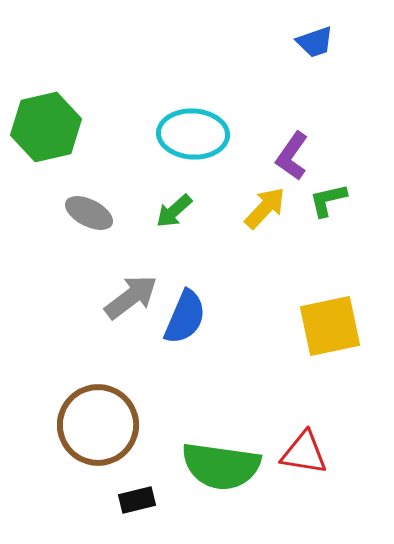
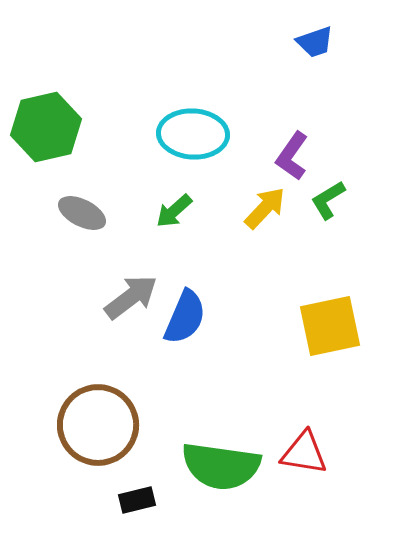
green L-shape: rotated 18 degrees counterclockwise
gray ellipse: moved 7 px left
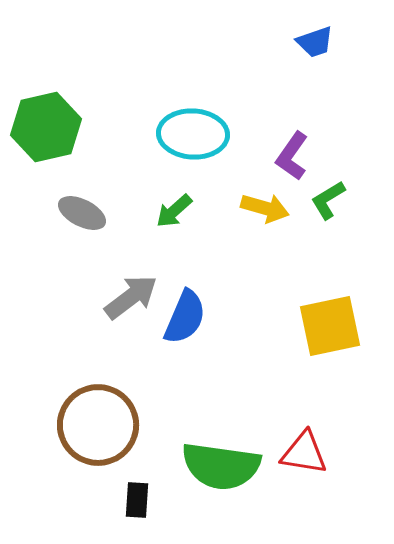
yellow arrow: rotated 63 degrees clockwise
black rectangle: rotated 72 degrees counterclockwise
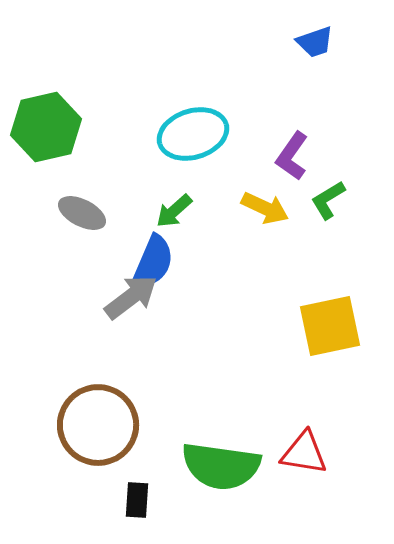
cyan ellipse: rotated 20 degrees counterclockwise
yellow arrow: rotated 9 degrees clockwise
blue semicircle: moved 32 px left, 55 px up
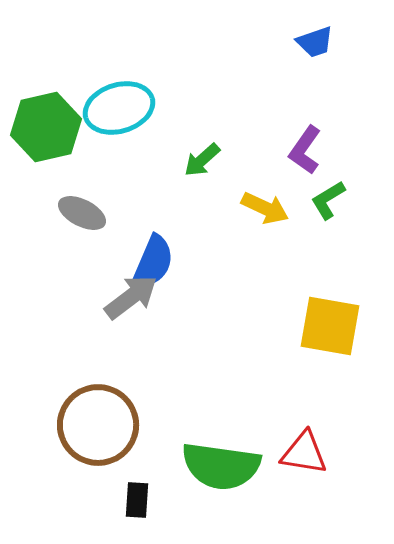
cyan ellipse: moved 74 px left, 26 px up
purple L-shape: moved 13 px right, 6 px up
green arrow: moved 28 px right, 51 px up
yellow square: rotated 22 degrees clockwise
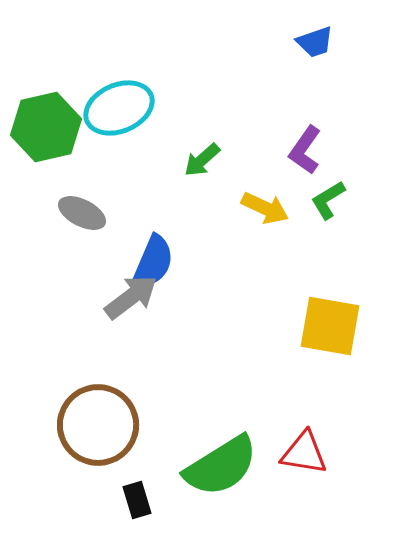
cyan ellipse: rotated 6 degrees counterclockwise
green semicircle: rotated 40 degrees counterclockwise
black rectangle: rotated 21 degrees counterclockwise
